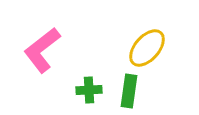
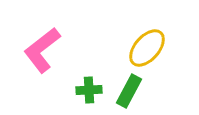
green rectangle: rotated 20 degrees clockwise
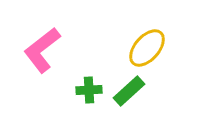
green rectangle: rotated 20 degrees clockwise
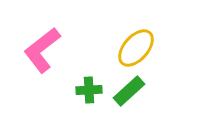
yellow ellipse: moved 11 px left
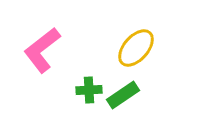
green rectangle: moved 6 px left, 4 px down; rotated 8 degrees clockwise
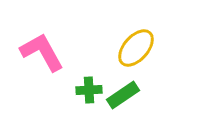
pink L-shape: moved 2 px down; rotated 99 degrees clockwise
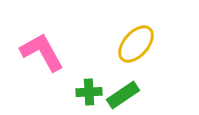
yellow ellipse: moved 4 px up
green cross: moved 2 px down
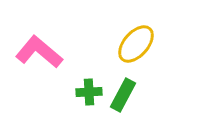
pink L-shape: moved 3 px left; rotated 21 degrees counterclockwise
green rectangle: rotated 28 degrees counterclockwise
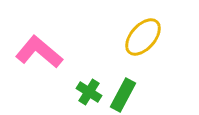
yellow ellipse: moved 7 px right, 7 px up
green cross: rotated 35 degrees clockwise
